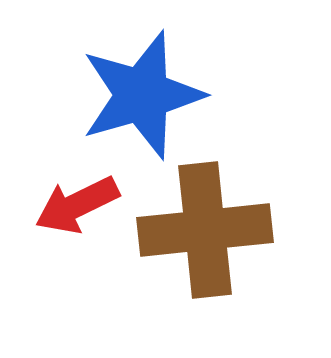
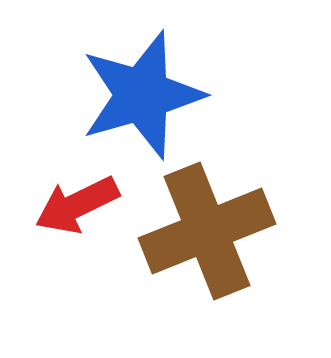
brown cross: moved 2 px right, 1 px down; rotated 16 degrees counterclockwise
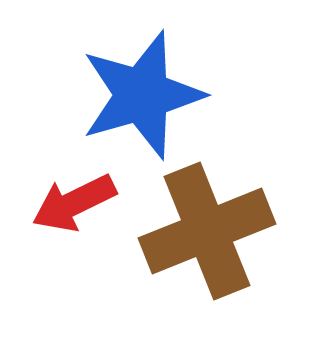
red arrow: moved 3 px left, 2 px up
